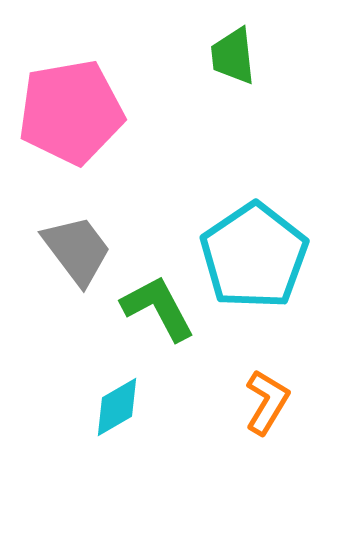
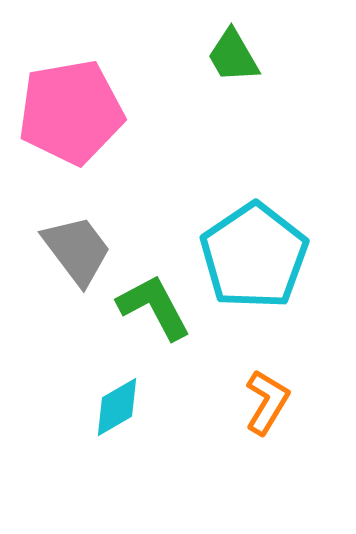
green trapezoid: rotated 24 degrees counterclockwise
green L-shape: moved 4 px left, 1 px up
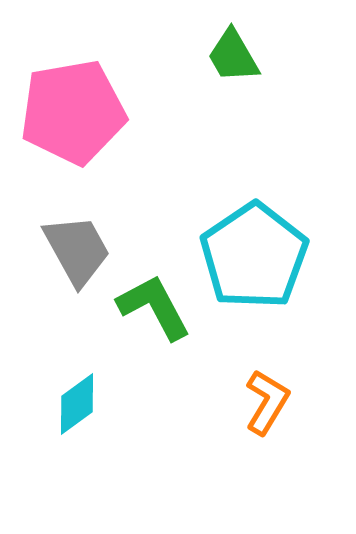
pink pentagon: moved 2 px right
gray trapezoid: rotated 8 degrees clockwise
cyan diamond: moved 40 px left, 3 px up; rotated 6 degrees counterclockwise
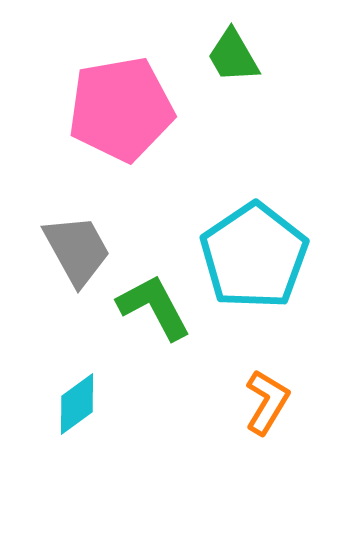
pink pentagon: moved 48 px right, 3 px up
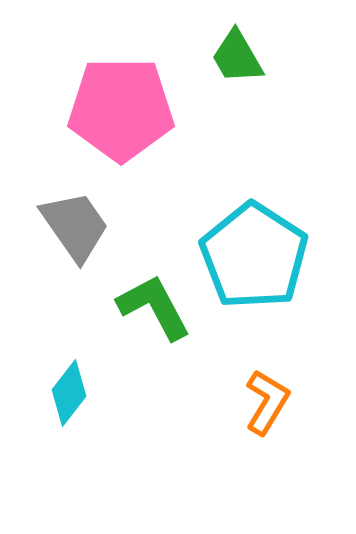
green trapezoid: moved 4 px right, 1 px down
pink pentagon: rotated 10 degrees clockwise
gray trapezoid: moved 2 px left, 24 px up; rotated 6 degrees counterclockwise
cyan pentagon: rotated 5 degrees counterclockwise
cyan diamond: moved 8 px left, 11 px up; rotated 16 degrees counterclockwise
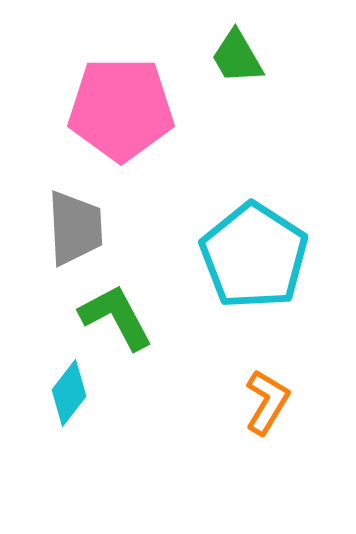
gray trapezoid: moved 2 px down; rotated 32 degrees clockwise
green L-shape: moved 38 px left, 10 px down
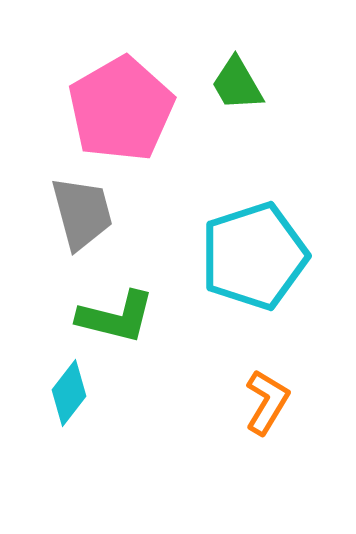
green trapezoid: moved 27 px down
pink pentagon: rotated 30 degrees counterclockwise
gray trapezoid: moved 7 px right, 15 px up; rotated 12 degrees counterclockwise
cyan pentagon: rotated 21 degrees clockwise
green L-shape: rotated 132 degrees clockwise
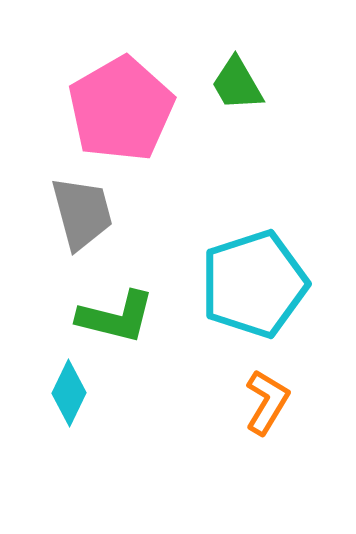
cyan pentagon: moved 28 px down
cyan diamond: rotated 12 degrees counterclockwise
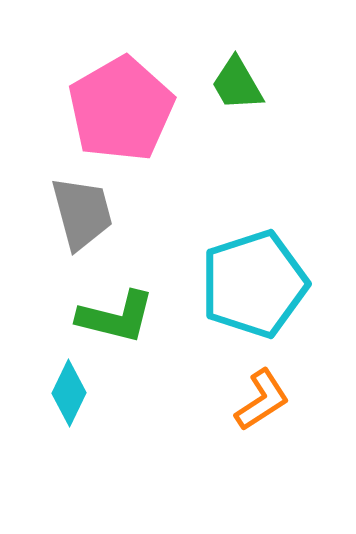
orange L-shape: moved 5 px left, 2 px up; rotated 26 degrees clockwise
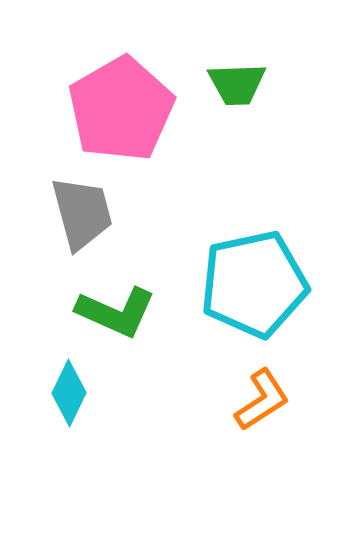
green trapezoid: rotated 62 degrees counterclockwise
cyan pentagon: rotated 6 degrees clockwise
green L-shape: moved 5 px up; rotated 10 degrees clockwise
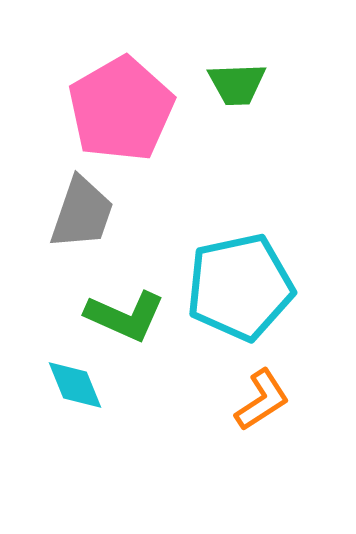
gray trapezoid: rotated 34 degrees clockwise
cyan pentagon: moved 14 px left, 3 px down
green L-shape: moved 9 px right, 4 px down
cyan diamond: moved 6 px right, 8 px up; rotated 48 degrees counterclockwise
